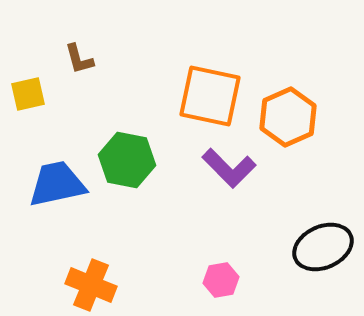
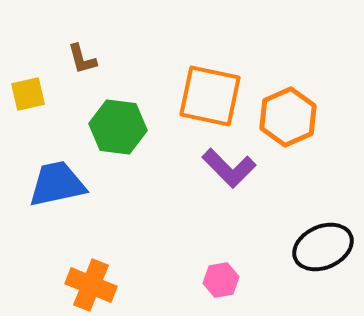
brown L-shape: moved 3 px right
green hexagon: moved 9 px left, 33 px up; rotated 4 degrees counterclockwise
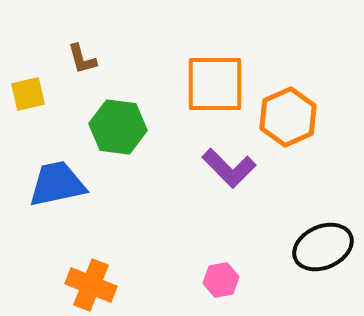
orange square: moved 5 px right, 12 px up; rotated 12 degrees counterclockwise
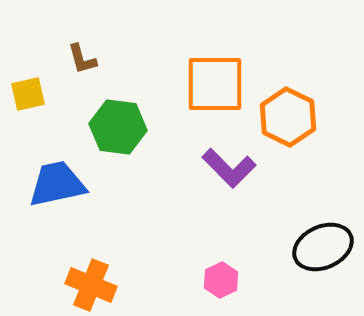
orange hexagon: rotated 10 degrees counterclockwise
pink hexagon: rotated 16 degrees counterclockwise
